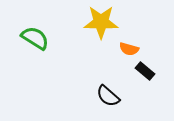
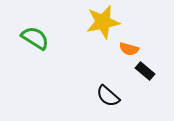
yellow star: moved 2 px right; rotated 12 degrees counterclockwise
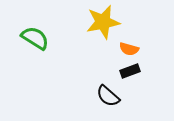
black rectangle: moved 15 px left; rotated 60 degrees counterclockwise
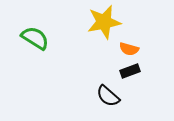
yellow star: moved 1 px right
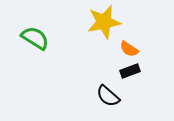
orange semicircle: rotated 18 degrees clockwise
